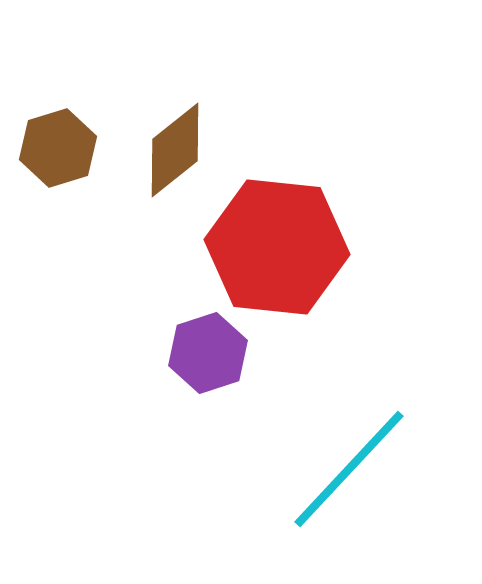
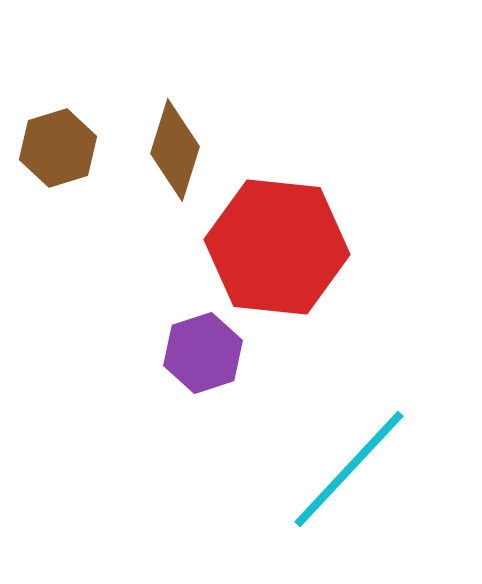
brown diamond: rotated 34 degrees counterclockwise
purple hexagon: moved 5 px left
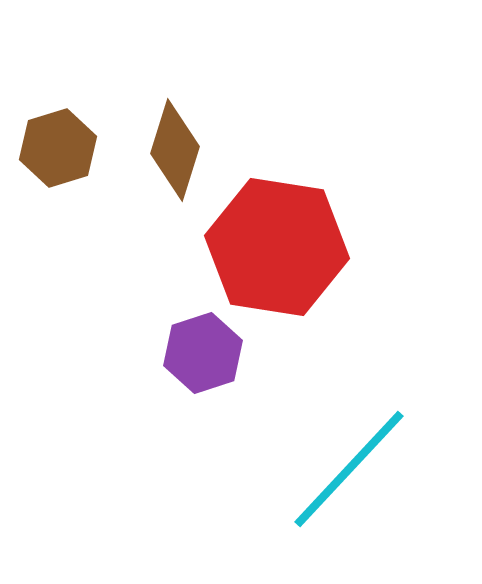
red hexagon: rotated 3 degrees clockwise
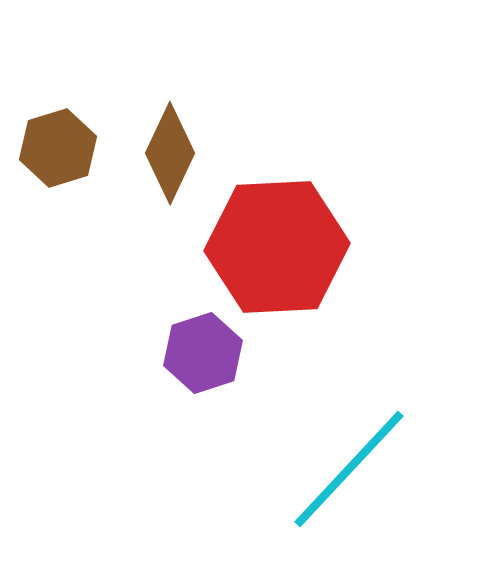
brown diamond: moved 5 px left, 3 px down; rotated 8 degrees clockwise
red hexagon: rotated 12 degrees counterclockwise
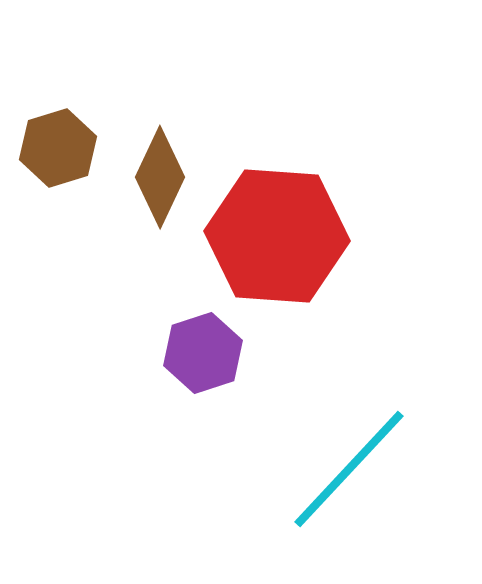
brown diamond: moved 10 px left, 24 px down
red hexagon: moved 11 px up; rotated 7 degrees clockwise
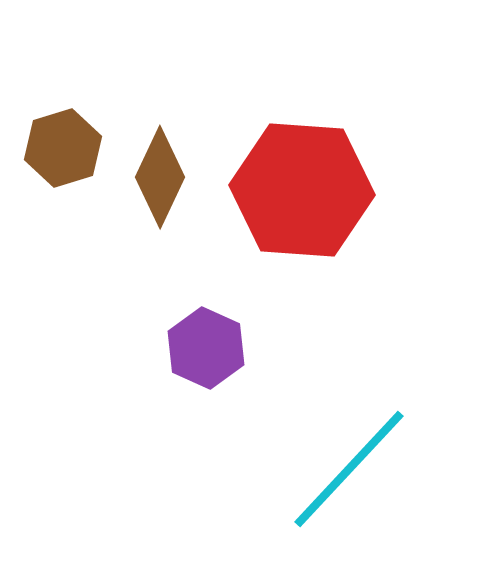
brown hexagon: moved 5 px right
red hexagon: moved 25 px right, 46 px up
purple hexagon: moved 3 px right, 5 px up; rotated 18 degrees counterclockwise
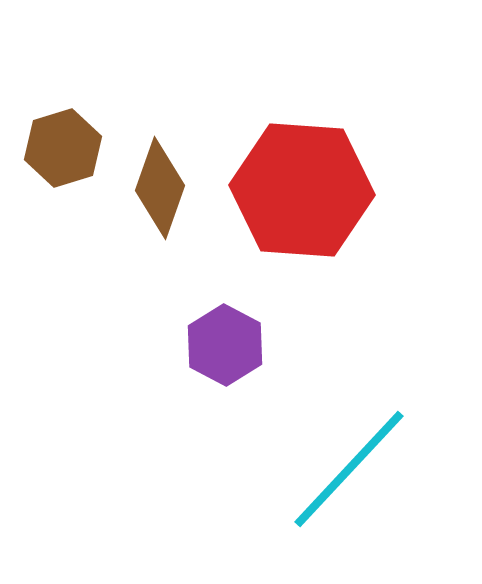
brown diamond: moved 11 px down; rotated 6 degrees counterclockwise
purple hexagon: moved 19 px right, 3 px up; rotated 4 degrees clockwise
